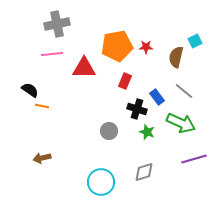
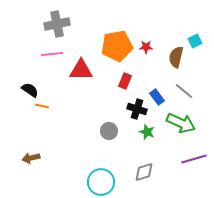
red triangle: moved 3 px left, 2 px down
brown arrow: moved 11 px left
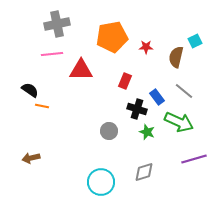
orange pentagon: moved 5 px left, 9 px up
green arrow: moved 2 px left, 1 px up
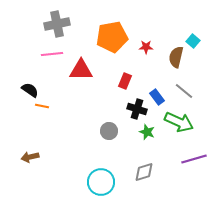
cyan square: moved 2 px left; rotated 24 degrees counterclockwise
brown arrow: moved 1 px left, 1 px up
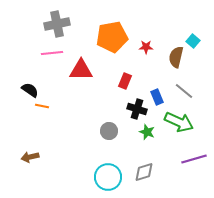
pink line: moved 1 px up
blue rectangle: rotated 14 degrees clockwise
cyan circle: moved 7 px right, 5 px up
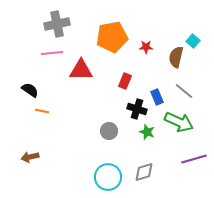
orange line: moved 5 px down
